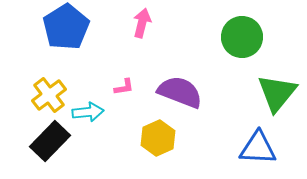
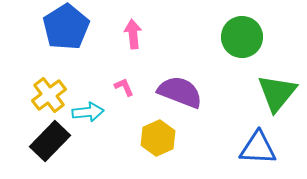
pink arrow: moved 9 px left, 11 px down; rotated 20 degrees counterclockwise
pink L-shape: rotated 105 degrees counterclockwise
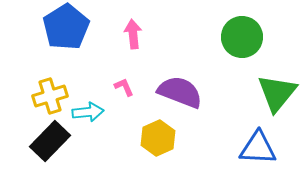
yellow cross: moved 1 px right, 1 px down; rotated 20 degrees clockwise
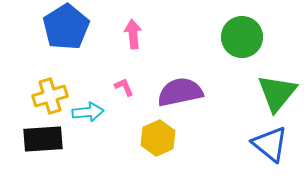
purple semicircle: rotated 33 degrees counterclockwise
black rectangle: moved 7 px left, 2 px up; rotated 42 degrees clockwise
blue triangle: moved 12 px right, 4 px up; rotated 36 degrees clockwise
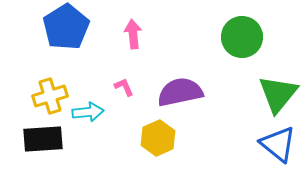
green triangle: moved 1 px right, 1 px down
blue triangle: moved 8 px right
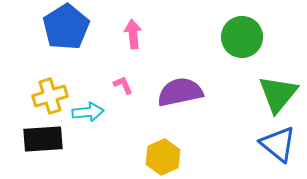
pink L-shape: moved 1 px left, 2 px up
yellow hexagon: moved 5 px right, 19 px down
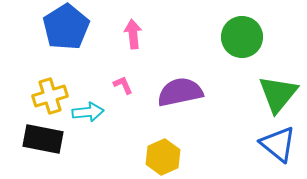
black rectangle: rotated 15 degrees clockwise
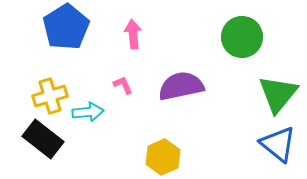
purple semicircle: moved 1 px right, 6 px up
black rectangle: rotated 27 degrees clockwise
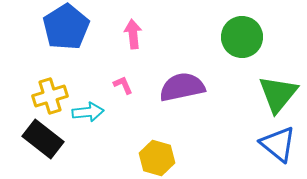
purple semicircle: moved 1 px right, 1 px down
yellow hexagon: moved 6 px left, 1 px down; rotated 20 degrees counterclockwise
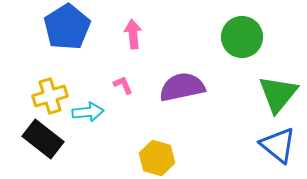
blue pentagon: moved 1 px right
blue triangle: moved 1 px down
